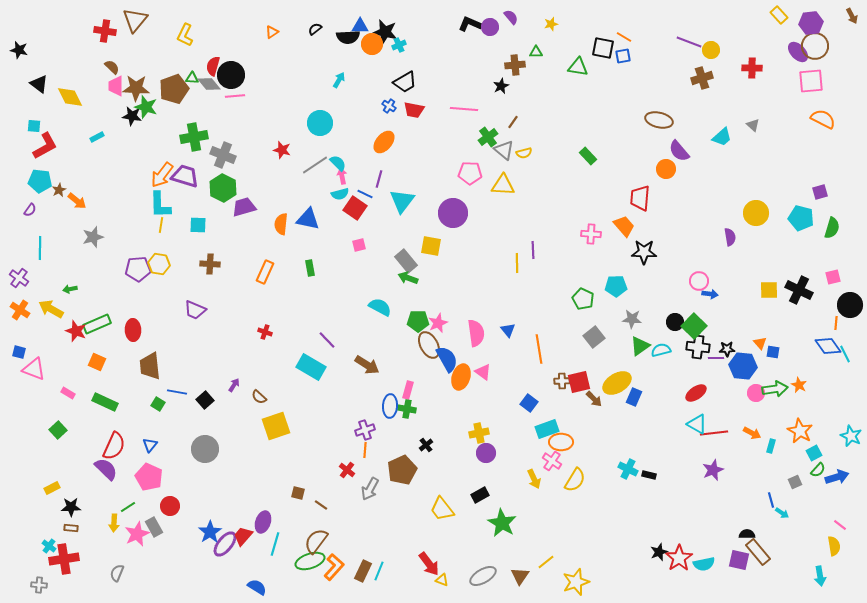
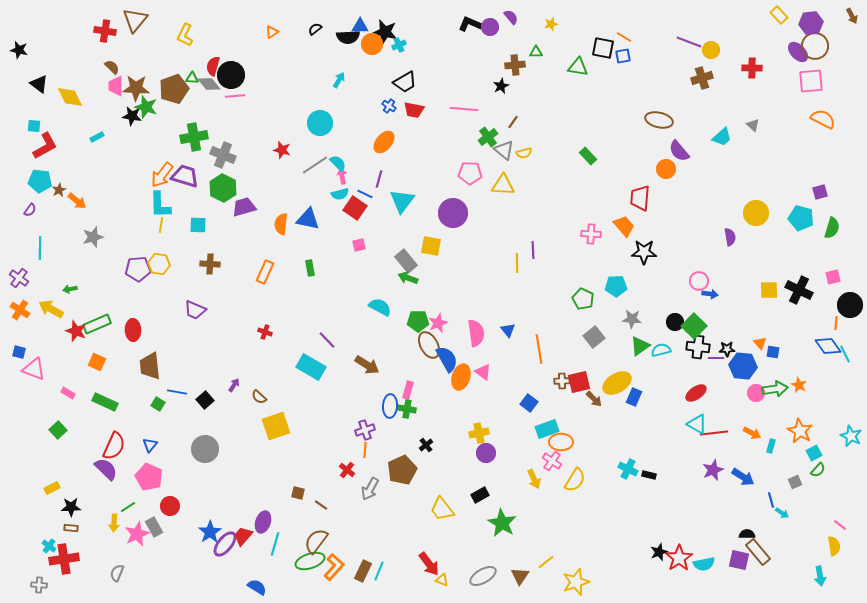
blue arrow at (837, 477): moved 94 px left; rotated 50 degrees clockwise
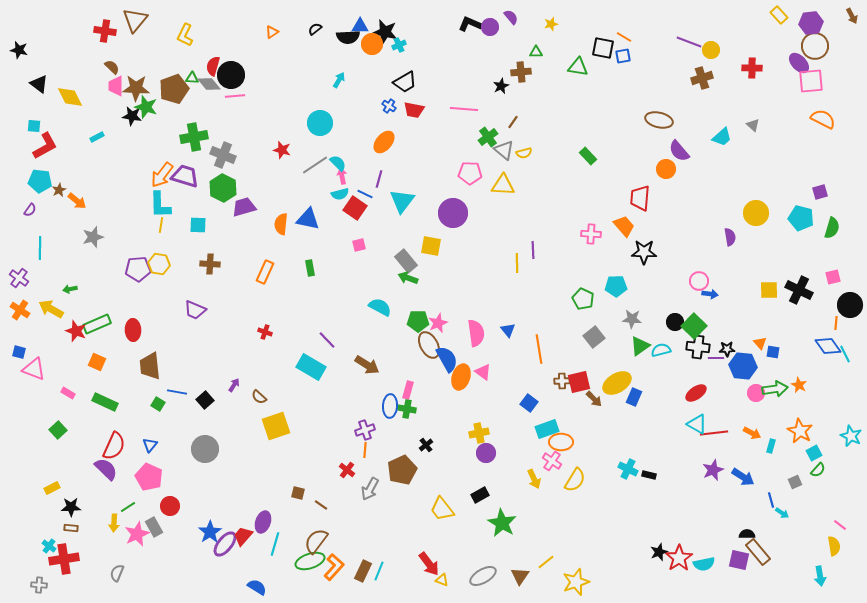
purple ellipse at (798, 52): moved 1 px right, 11 px down
brown cross at (515, 65): moved 6 px right, 7 px down
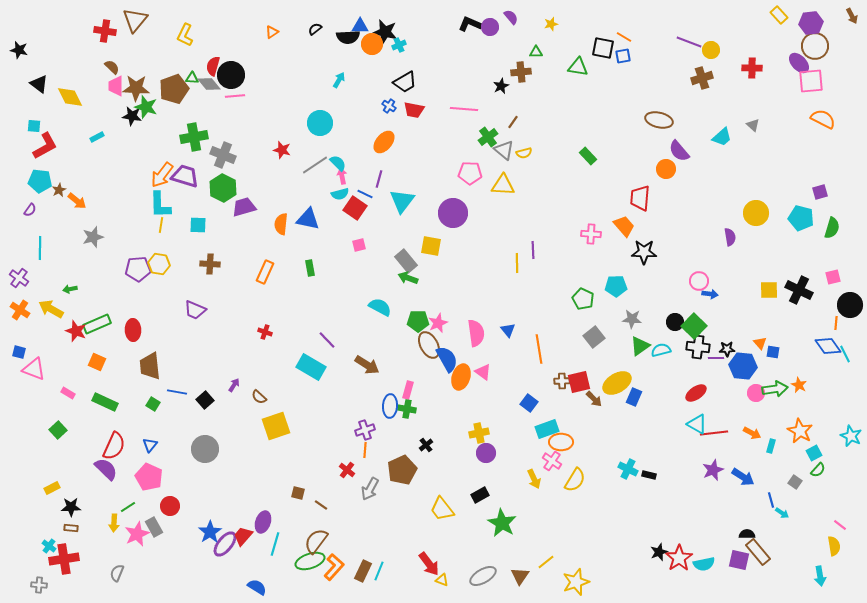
green square at (158, 404): moved 5 px left
gray square at (795, 482): rotated 32 degrees counterclockwise
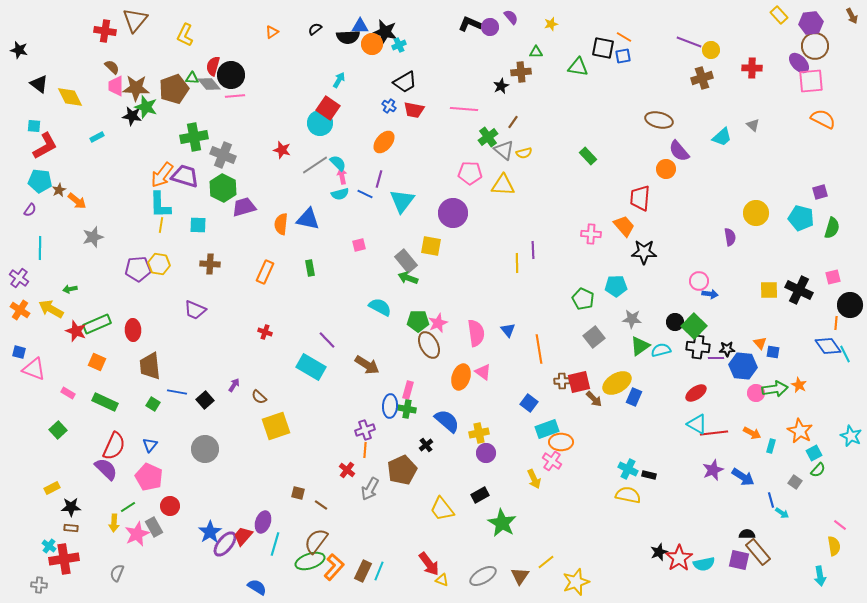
red square at (355, 208): moved 27 px left, 100 px up
blue semicircle at (447, 359): moved 62 px down; rotated 20 degrees counterclockwise
yellow semicircle at (575, 480): moved 53 px right, 15 px down; rotated 110 degrees counterclockwise
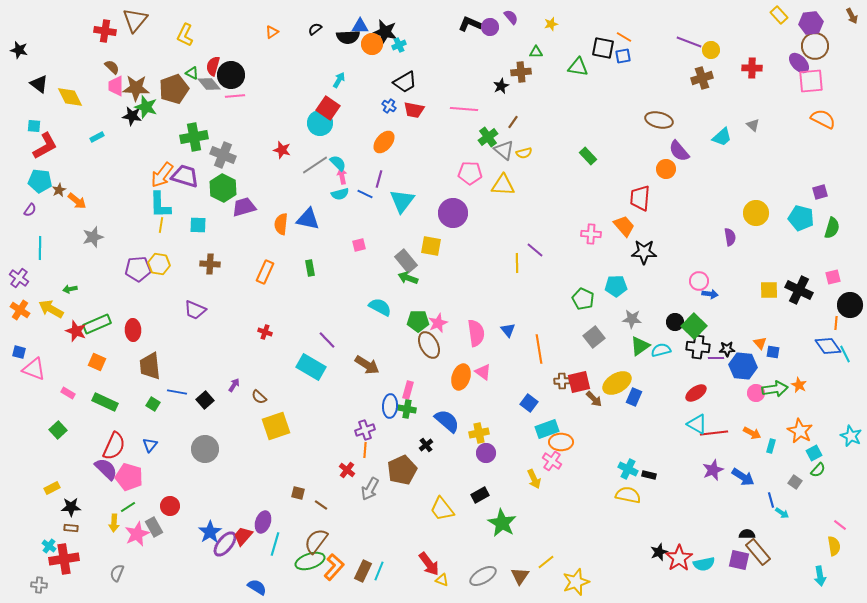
green triangle at (192, 78): moved 5 px up; rotated 24 degrees clockwise
purple line at (533, 250): moved 2 px right; rotated 48 degrees counterclockwise
pink pentagon at (149, 477): moved 20 px left; rotated 8 degrees counterclockwise
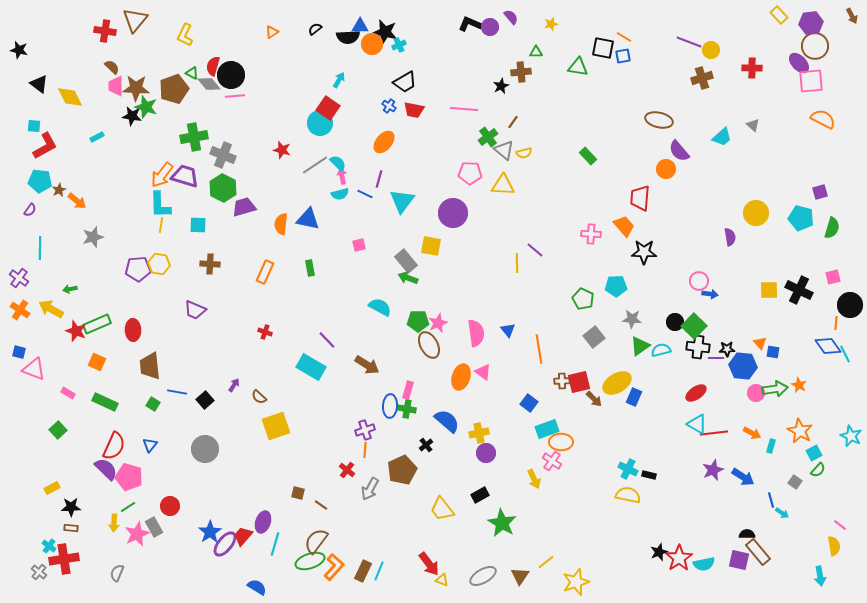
gray cross at (39, 585): moved 13 px up; rotated 35 degrees clockwise
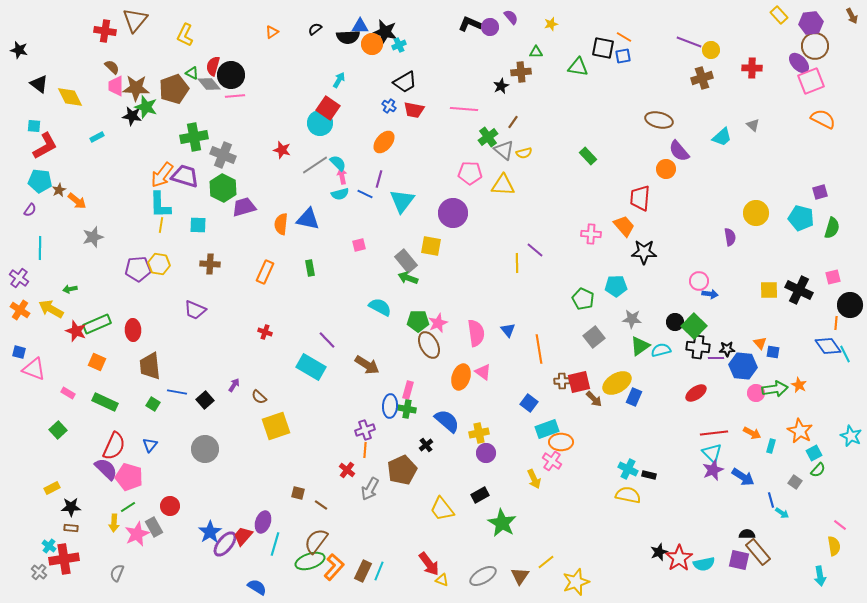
pink square at (811, 81): rotated 16 degrees counterclockwise
cyan triangle at (697, 424): moved 15 px right, 29 px down; rotated 15 degrees clockwise
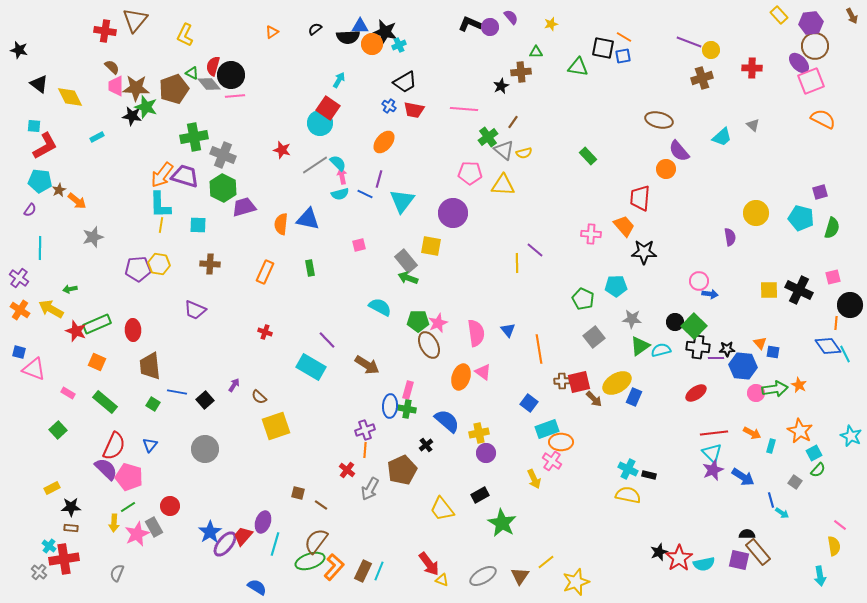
green rectangle at (105, 402): rotated 15 degrees clockwise
